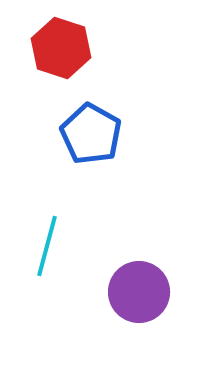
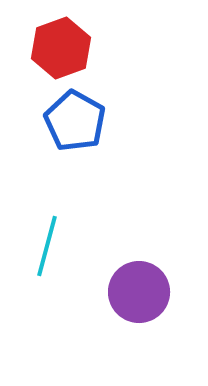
red hexagon: rotated 22 degrees clockwise
blue pentagon: moved 16 px left, 13 px up
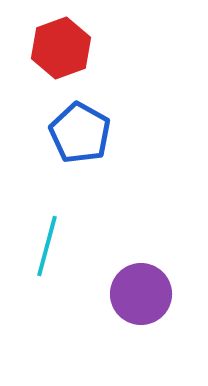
blue pentagon: moved 5 px right, 12 px down
purple circle: moved 2 px right, 2 px down
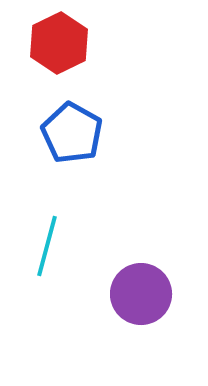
red hexagon: moved 2 px left, 5 px up; rotated 6 degrees counterclockwise
blue pentagon: moved 8 px left
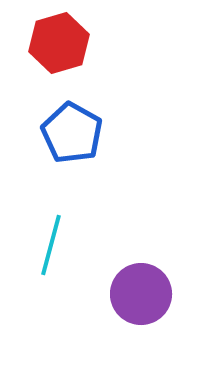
red hexagon: rotated 10 degrees clockwise
cyan line: moved 4 px right, 1 px up
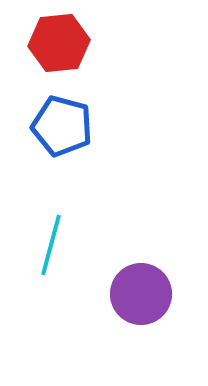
red hexagon: rotated 10 degrees clockwise
blue pentagon: moved 10 px left, 7 px up; rotated 14 degrees counterclockwise
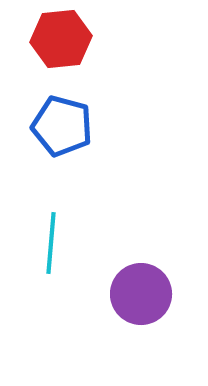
red hexagon: moved 2 px right, 4 px up
cyan line: moved 2 px up; rotated 10 degrees counterclockwise
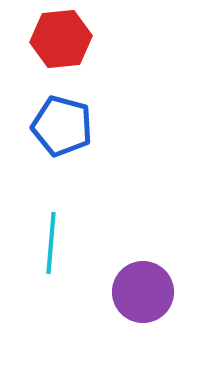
purple circle: moved 2 px right, 2 px up
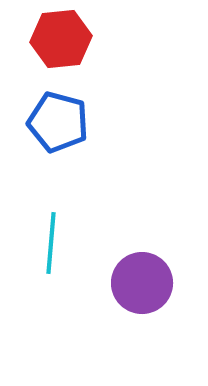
blue pentagon: moved 4 px left, 4 px up
purple circle: moved 1 px left, 9 px up
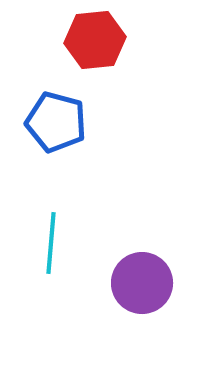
red hexagon: moved 34 px right, 1 px down
blue pentagon: moved 2 px left
